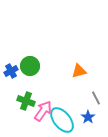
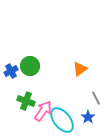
orange triangle: moved 1 px right, 2 px up; rotated 21 degrees counterclockwise
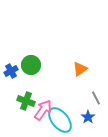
green circle: moved 1 px right, 1 px up
pink arrow: moved 1 px up
cyan ellipse: moved 2 px left
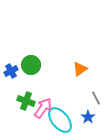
pink arrow: moved 2 px up
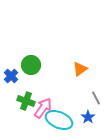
blue cross: moved 5 px down; rotated 16 degrees counterclockwise
cyan ellipse: moved 1 px left; rotated 28 degrees counterclockwise
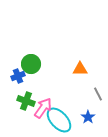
green circle: moved 1 px up
orange triangle: rotated 35 degrees clockwise
blue cross: moved 7 px right; rotated 24 degrees clockwise
gray line: moved 2 px right, 4 px up
cyan ellipse: rotated 24 degrees clockwise
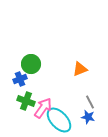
orange triangle: rotated 21 degrees counterclockwise
blue cross: moved 2 px right, 3 px down
gray line: moved 8 px left, 8 px down
blue star: rotated 24 degrees counterclockwise
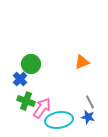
orange triangle: moved 2 px right, 7 px up
blue cross: rotated 24 degrees counterclockwise
pink arrow: moved 1 px left
cyan ellipse: rotated 56 degrees counterclockwise
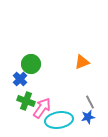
blue star: rotated 24 degrees counterclockwise
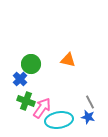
orange triangle: moved 14 px left, 2 px up; rotated 35 degrees clockwise
blue star: rotated 24 degrees clockwise
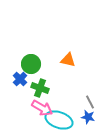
green cross: moved 14 px right, 13 px up
pink arrow: rotated 85 degrees clockwise
cyan ellipse: rotated 28 degrees clockwise
